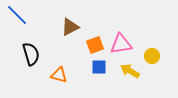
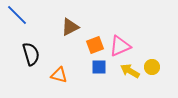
pink triangle: moved 1 px left, 2 px down; rotated 15 degrees counterclockwise
yellow circle: moved 11 px down
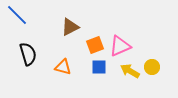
black semicircle: moved 3 px left
orange triangle: moved 4 px right, 8 px up
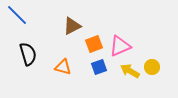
brown triangle: moved 2 px right, 1 px up
orange square: moved 1 px left, 1 px up
blue square: rotated 21 degrees counterclockwise
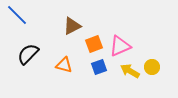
black semicircle: rotated 120 degrees counterclockwise
orange triangle: moved 1 px right, 2 px up
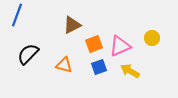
blue line: rotated 65 degrees clockwise
brown triangle: moved 1 px up
yellow circle: moved 29 px up
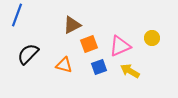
orange square: moved 5 px left
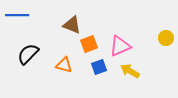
blue line: rotated 70 degrees clockwise
brown triangle: rotated 48 degrees clockwise
yellow circle: moved 14 px right
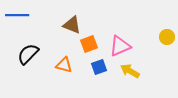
yellow circle: moved 1 px right, 1 px up
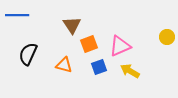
brown triangle: rotated 36 degrees clockwise
black semicircle: rotated 20 degrees counterclockwise
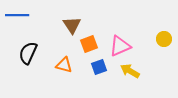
yellow circle: moved 3 px left, 2 px down
black semicircle: moved 1 px up
